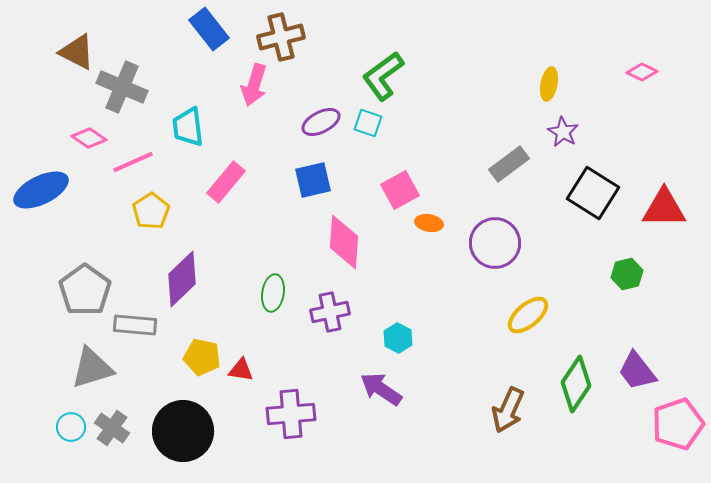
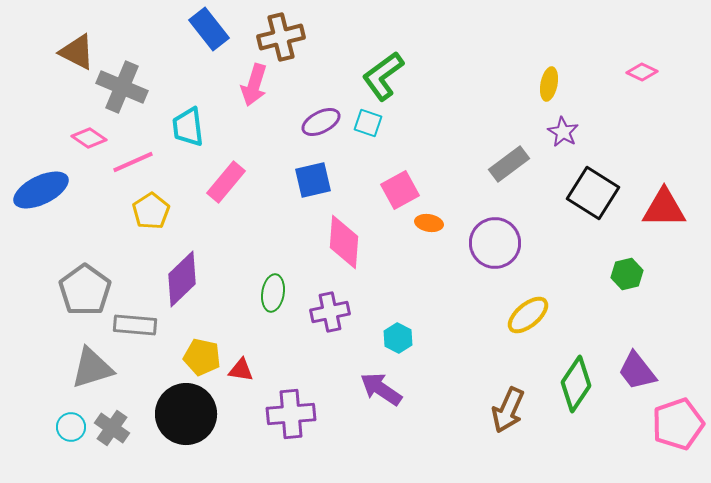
black circle at (183, 431): moved 3 px right, 17 px up
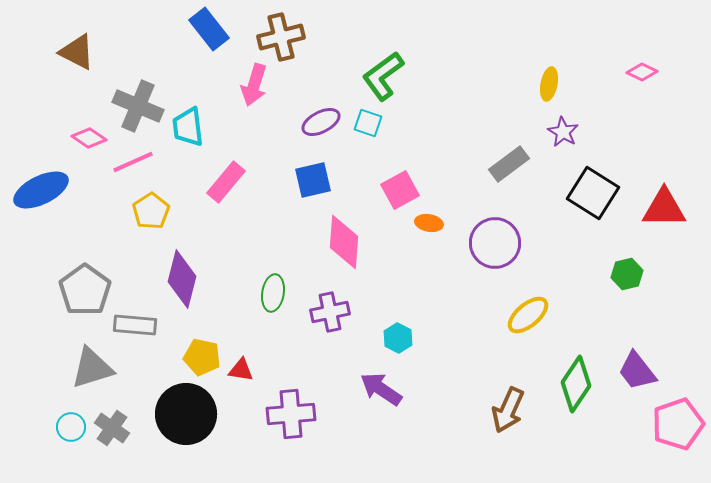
gray cross at (122, 87): moved 16 px right, 19 px down
purple diamond at (182, 279): rotated 32 degrees counterclockwise
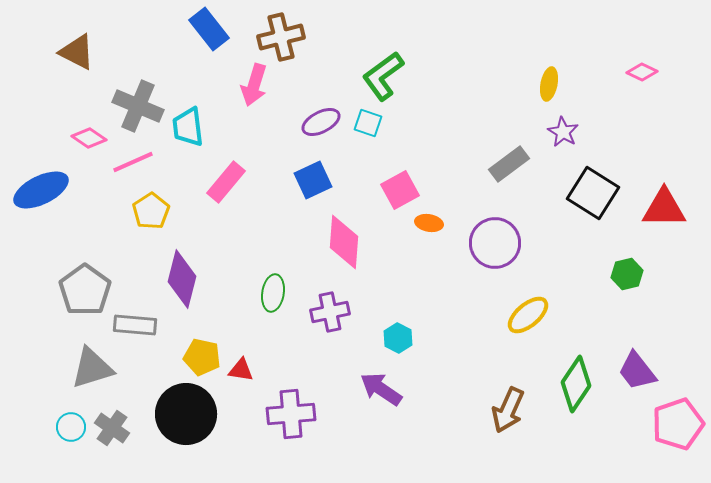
blue square at (313, 180): rotated 12 degrees counterclockwise
